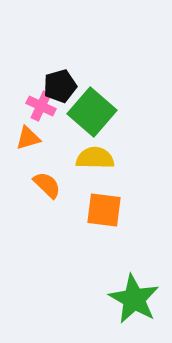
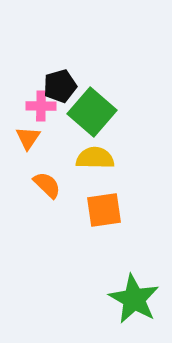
pink cross: rotated 24 degrees counterclockwise
orange triangle: rotated 40 degrees counterclockwise
orange square: rotated 15 degrees counterclockwise
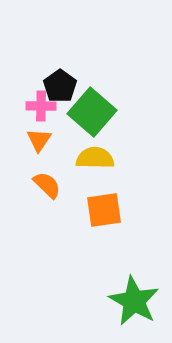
black pentagon: rotated 20 degrees counterclockwise
orange triangle: moved 11 px right, 2 px down
green star: moved 2 px down
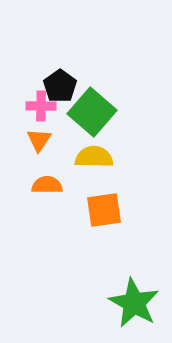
yellow semicircle: moved 1 px left, 1 px up
orange semicircle: rotated 44 degrees counterclockwise
green star: moved 2 px down
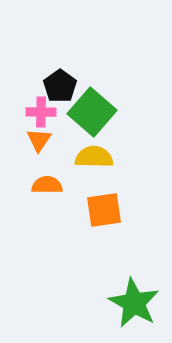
pink cross: moved 6 px down
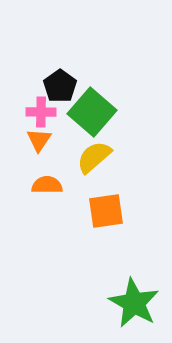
yellow semicircle: rotated 42 degrees counterclockwise
orange square: moved 2 px right, 1 px down
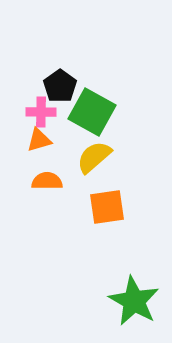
green square: rotated 12 degrees counterclockwise
orange triangle: rotated 40 degrees clockwise
orange semicircle: moved 4 px up
orange square: moved 1 px right, 4 px up
green star: moved 2 px up
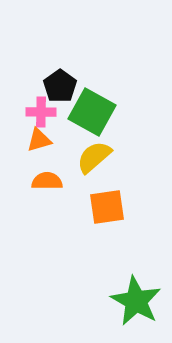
green star: moved 2 px right
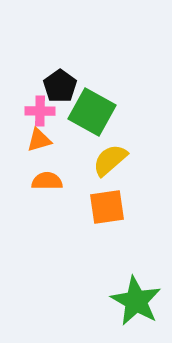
pink cross: moved 1 px left, 1 px up
yellow semicircle: moved 16 px right, 3 px down
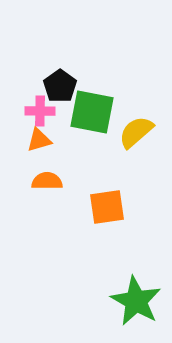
green square: rotated 18 degrees counterclockwise
yellow semicircle: moved 26 px right, 28 px up
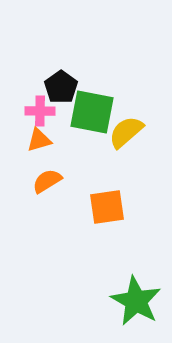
black pentagon: moved 1 px right, 1 px down
yellow semicircle: moved 10 px left
orange semicircle: rotated 32 degrees counterclockwise
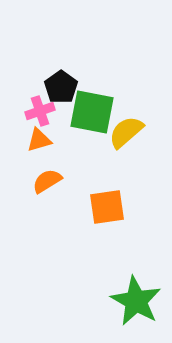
pink cross: rotated 20 degrees counterclockwise
